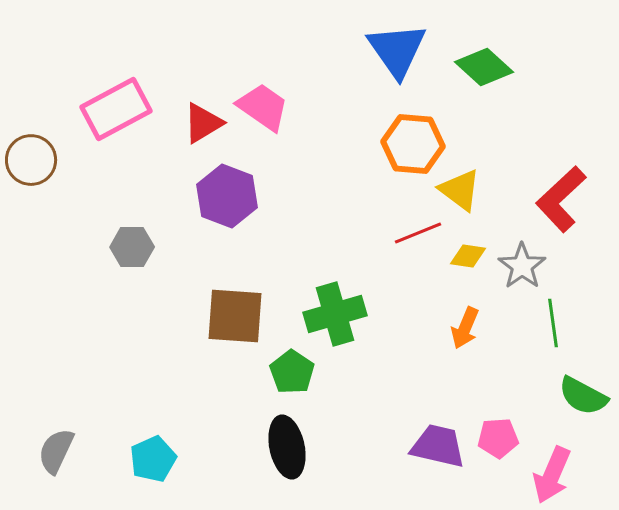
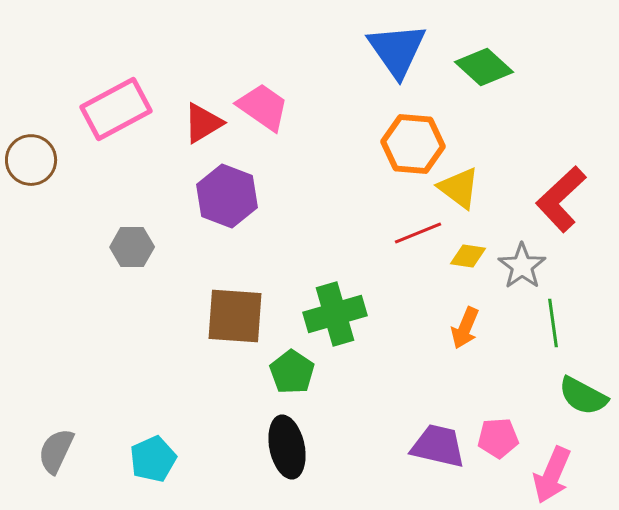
yellow triangle: moved 1 px left, 2 px up
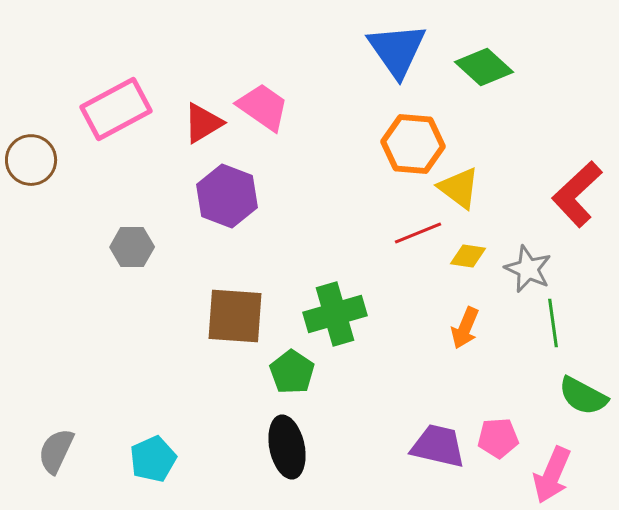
red L-shape: moved 16 px right, 5 px up
gray star: moved 6 px right, 3 px down; rotated 12 degrees counterclockwise
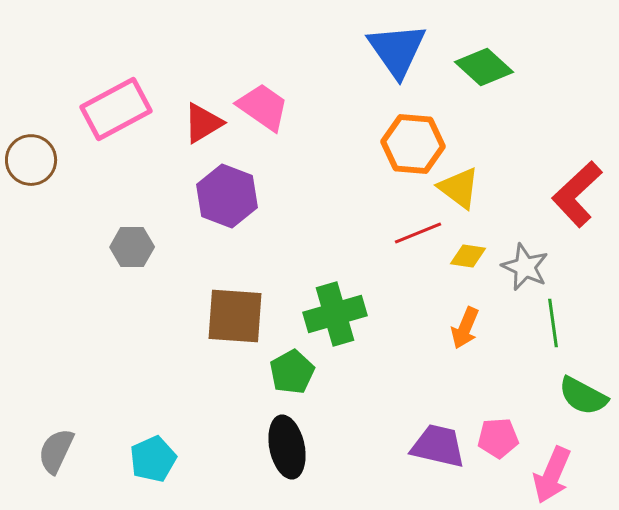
gray star: moved 3 px left, 2 px up
green pentagon: rotated 9 degrees clockwise
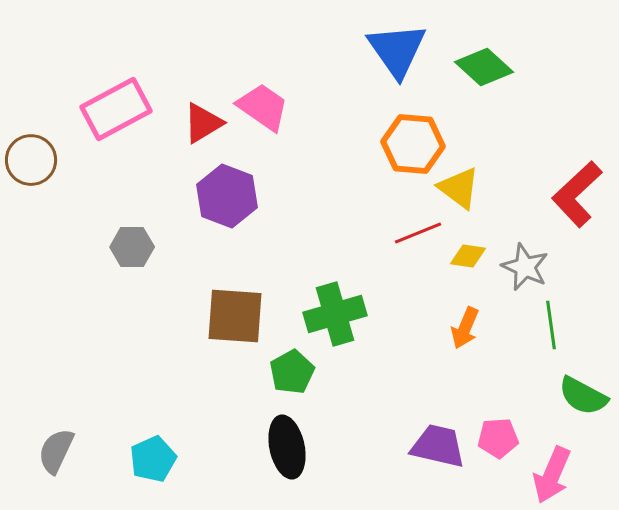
green line: moved 2 px left, 2 px down
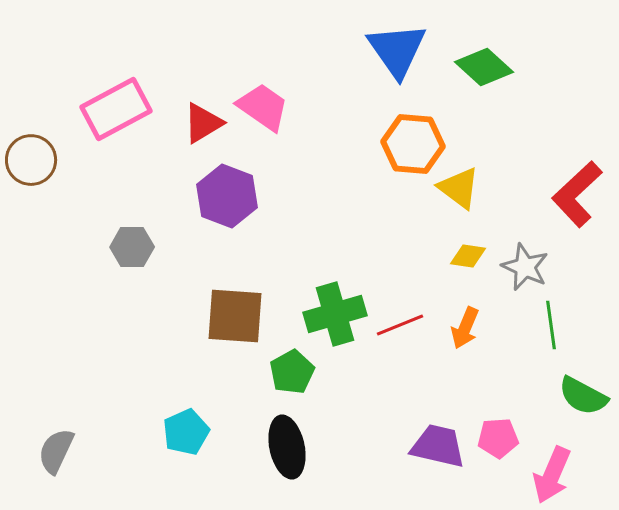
red line: moved 18 px left, 92 px down
cyan pentagon: moved 33 px right, 27 px up
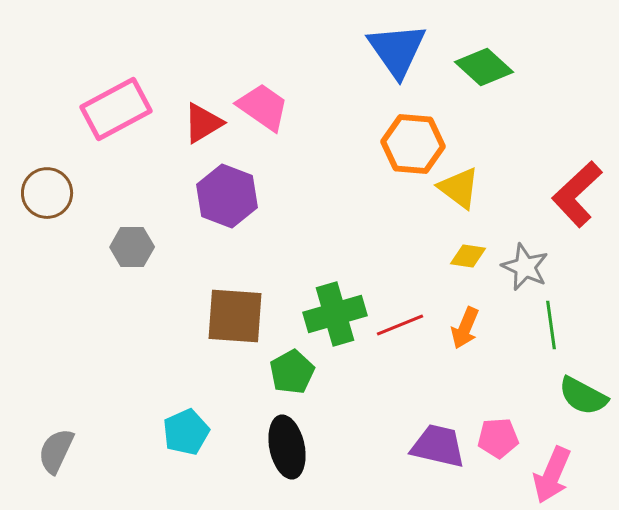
brown circle: moved 16 px right, 33 px down
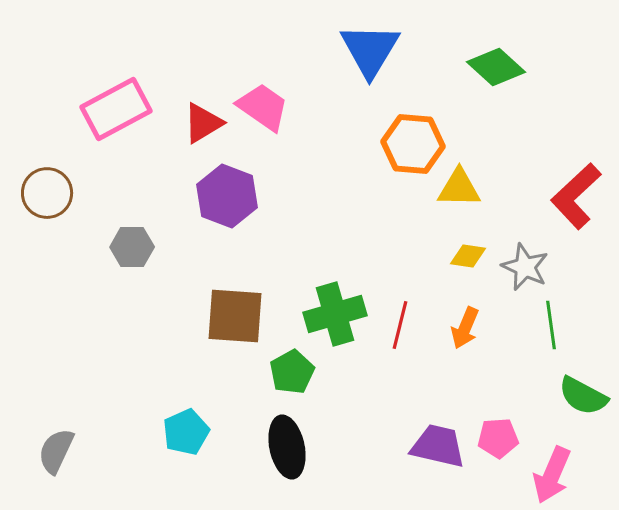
blue triangle: moved 27 px left; rotated 6 degrees clockwise
green diamond: moved 12 px right
yellow triangle: rotated 36 degrees counterclockwise
red L-shape: moved 1 px left, 2 px down
red line: rotated 54 degrees counterclockwise
